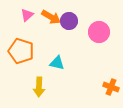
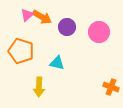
orange arrow: moved 9 px left
purple circle: moved 2 px left, 6 px down
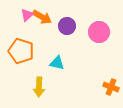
purple circle: moved 1 px up
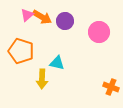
purple circle: moved 2 px left, 5 px up
yellow arrow: moved 3 px right, 8 px up
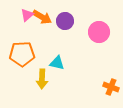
orange pentagon: moved 1 px right, 3 px down; rotated 20 degrees counterclockwise
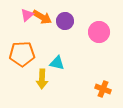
orange cross: moved 8 px left, 2 px down
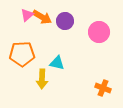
orange cross: moved 1 px up
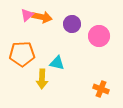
orange arrow: rotated 18 degrees counterclockwise
purple circle: moved 7 px right, 3 px down
pink circle: moved 4 px down
orange cross: moved 2 px left, 1 px down
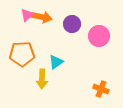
cyan triangle: moved 1 px left, 1 px up; rotated 49 degrees counterclockwise
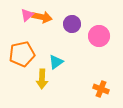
orange pentagon: rotated 10 degrees counterclockwise
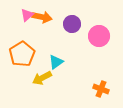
orange pentagon: rotated 20 degrees counterclockwise
yellow arrow: moved 1 px up; rotated 60 degrees clockwise
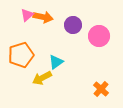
orange arrow: moved 1 px right
purple circle: moved 1 px right, 1 px down
orange pentagon: moved 1 px left, 1 px down; rotated 15 degrees clockwise
orange cross: rotated 21 degrees clockwise
